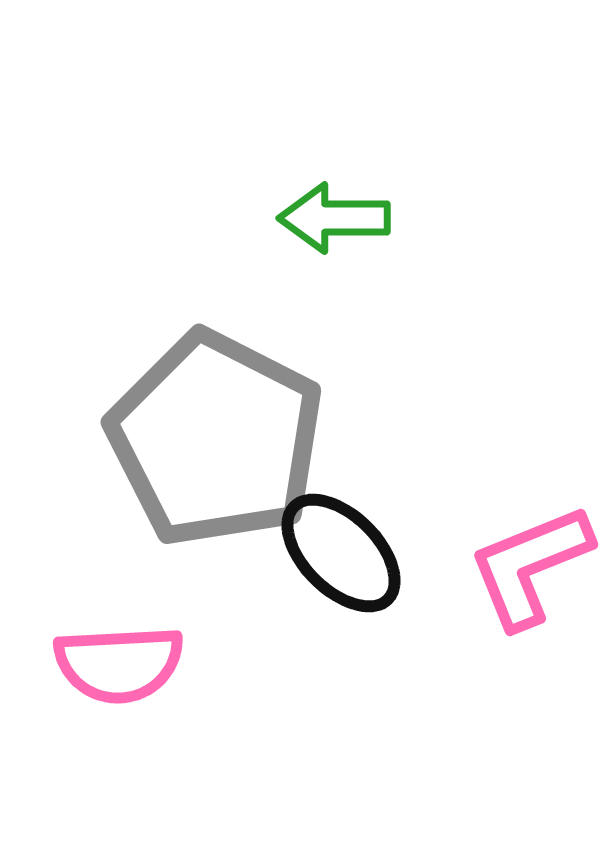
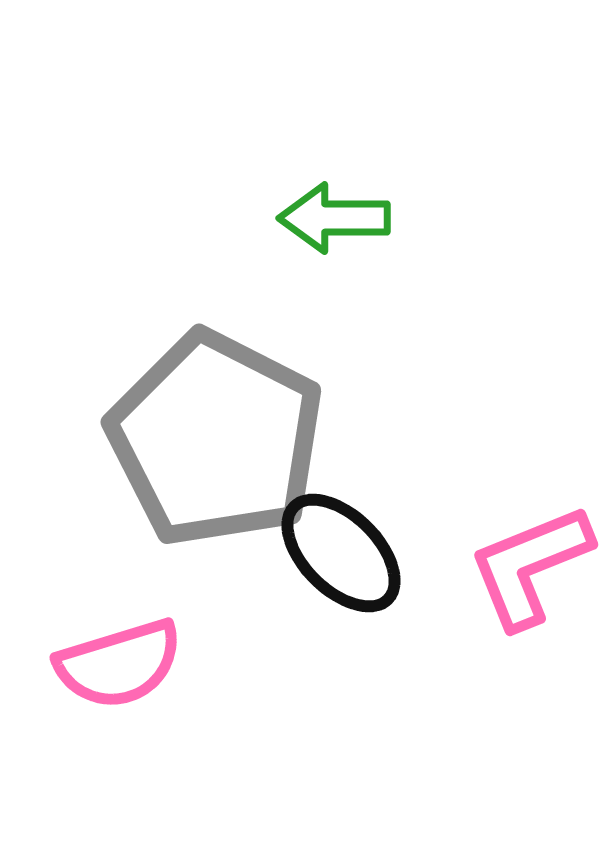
pink semicircle: rotated 14 degrees counterclockwise
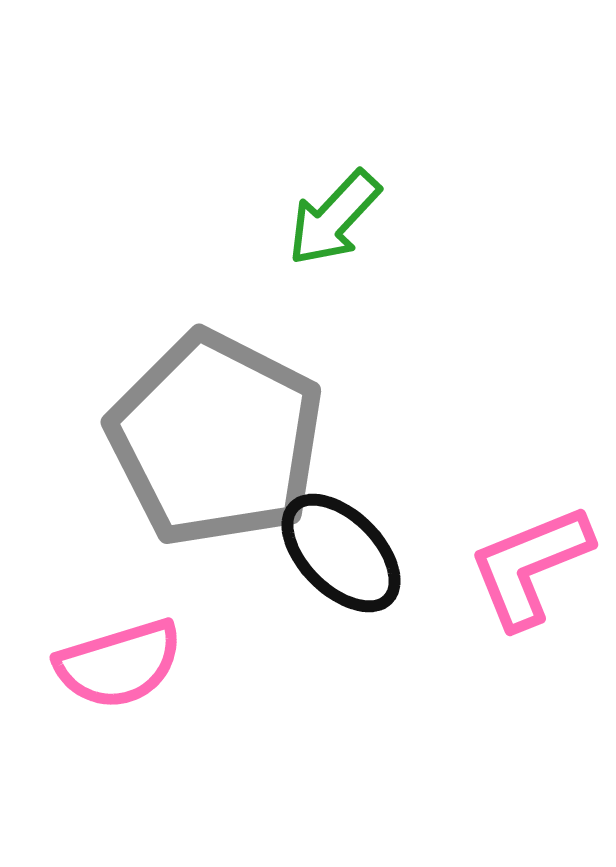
green arrow: rotated 47 degrees counterclockwise
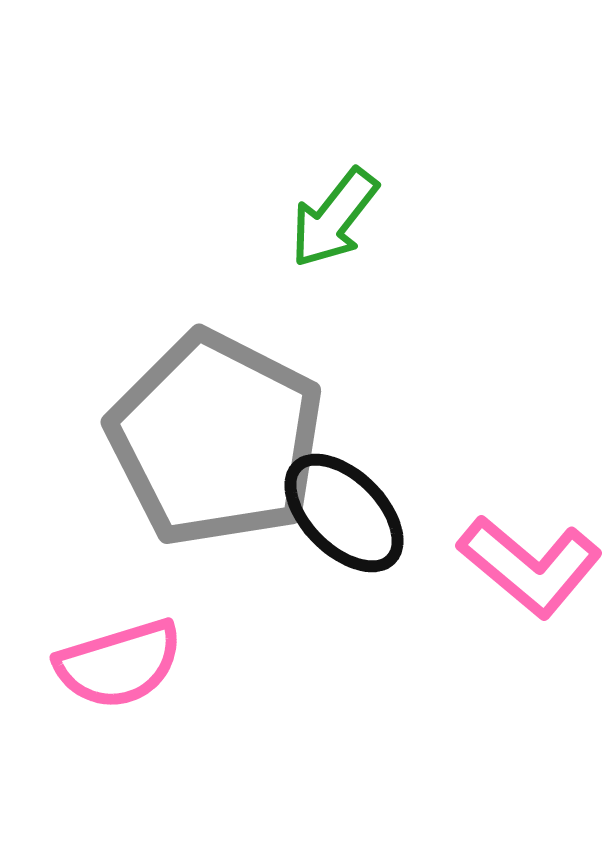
green arrow: rotated 5 degrees counterclockwise
black ellipse: moved 3 px right, 40 px up
pink L-shape: rotated 118 degrees counterclockwise
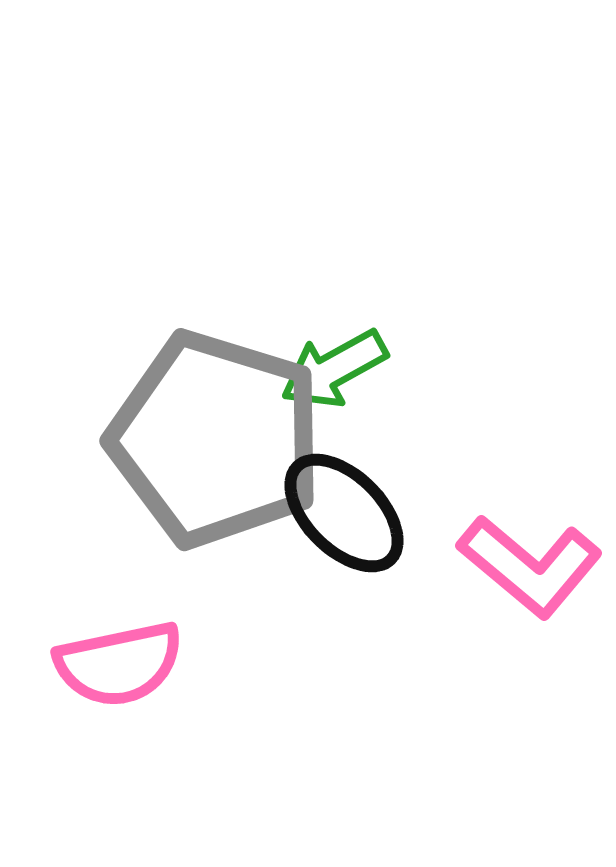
green arrow: moved 151 px down; rotated 23 degrees clockwise
gray pentagon: rotated 10 degrees counterclockwise
pink semicircle: rotated 5 degrees clockwise
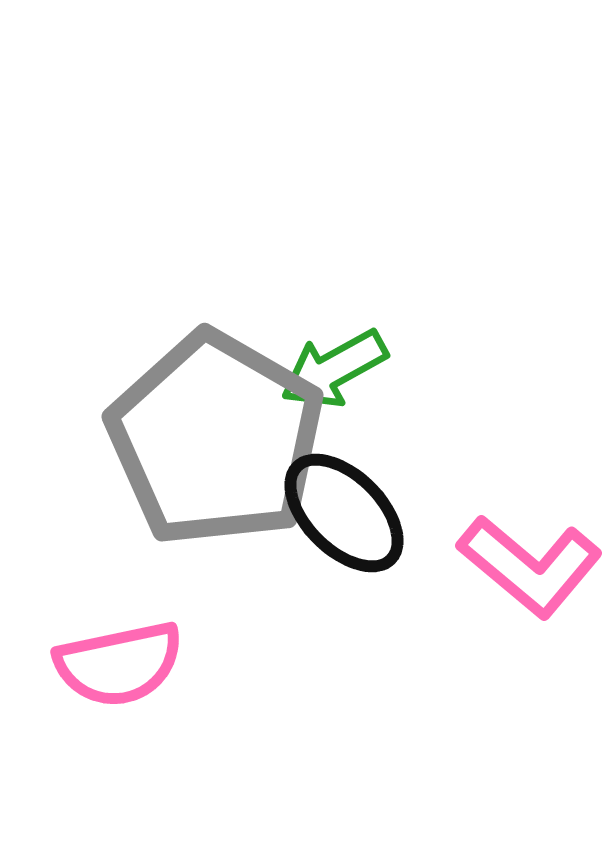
gray pentagon: rotated 13 degrees clockwise
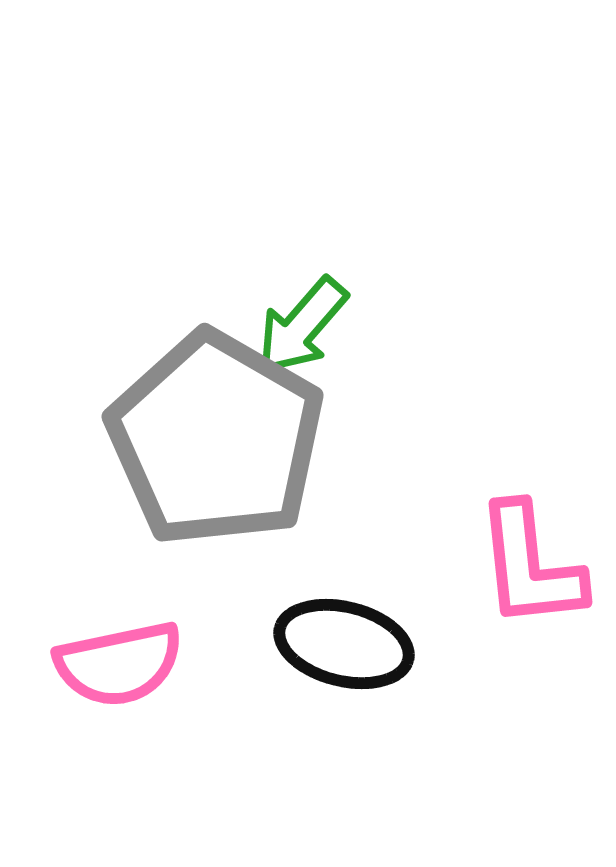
green arrow: moved 32 px left, 43 px up; rotated 20 degrees counterclockwise
black ellipse: moved 131 px down; rotated 31 degrees counterclockwise
pink L-shape: rotated 44 degrees clockwise
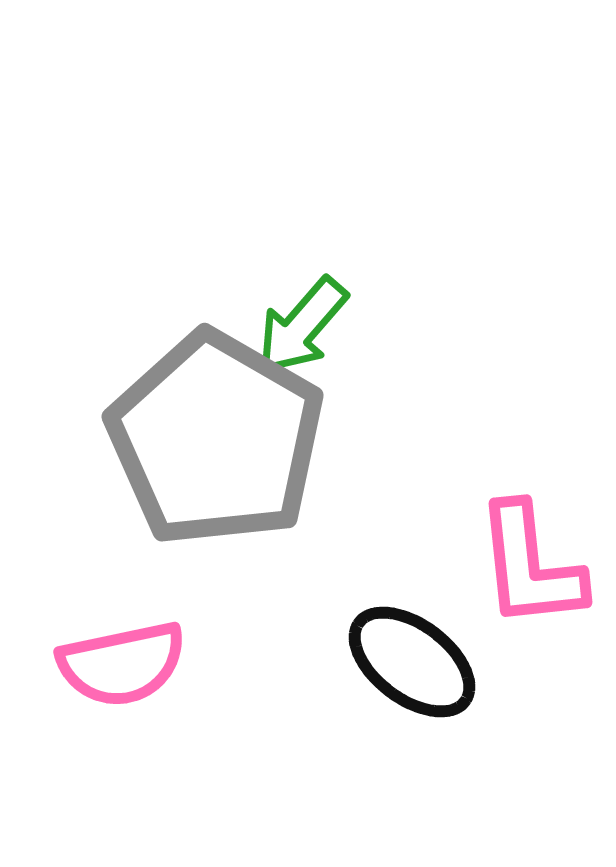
black ellipse: moved 68 px right, 18 px down; rotated 23 degrees clockwise
pink semicircle: moved 3 px right
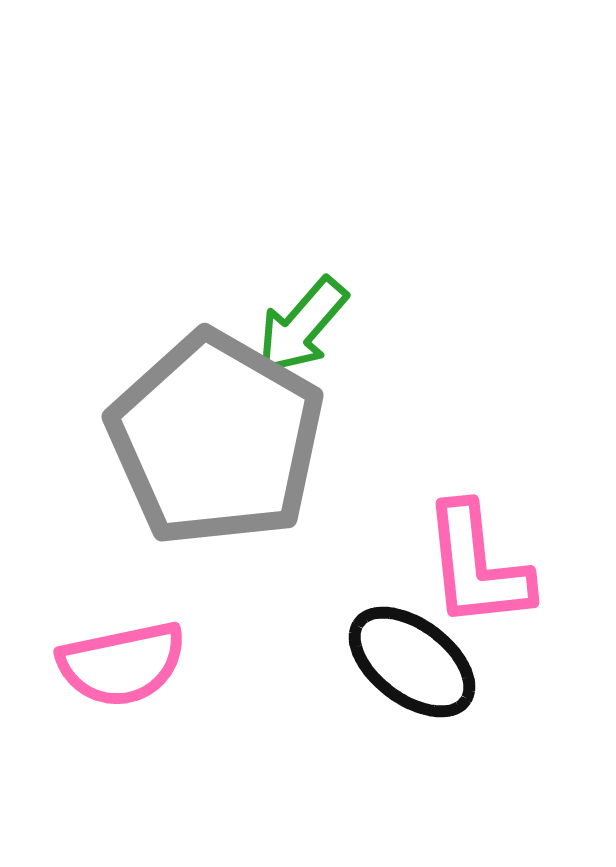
pink L-shape: moved 53 px left
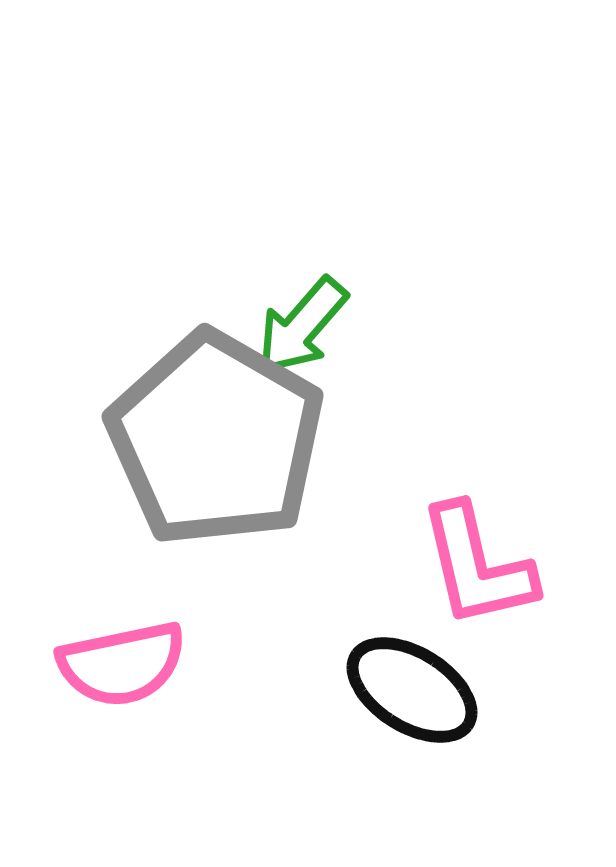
pink L-shape: rotated 7 degrees counterclockwise
black ellipse: moved 28 px down; rotated 5 degrees counterclockwise
